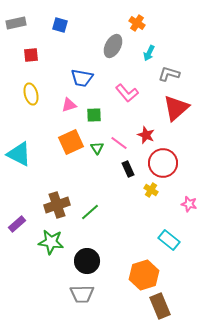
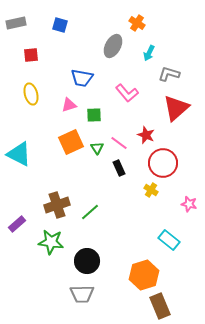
black rectangle: moved 9 px left, 1 px up
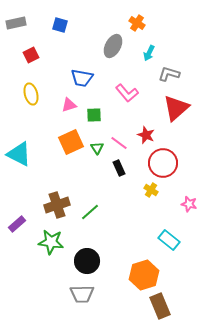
red square: rotated 21 degrees counterclockwise
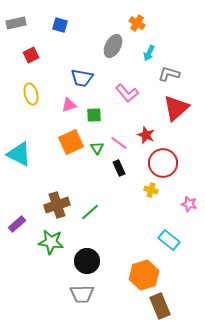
yellow cross: rotated 16 degrees counterclockwise
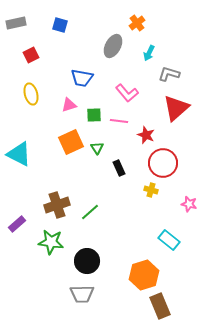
orange cross: rotated 21 degrees clockwise
pink line: moved 22 px up; rotated 30 degrees counterclockwise
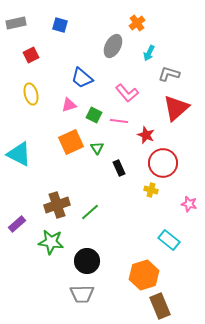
blue trapezoid: rotated 30 degrees clockwise
green square: rotated 28 degrees clockwise
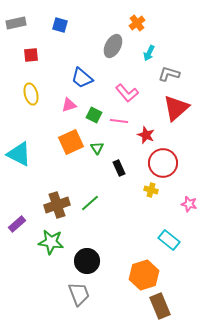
red square: rotated 21 degrees clockwise
green line: moved 9 px up
gray trapezoid: moved 3 px left; rotated 110 degrees counterclockwise
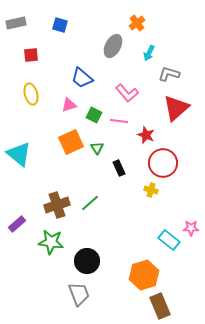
cyan triangle: rotated 12 degrees clockwise
pink star: moved 2 px right, 24 px down; rotated 14 degrees counterclockwise
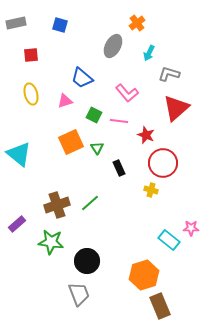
pink triangle: moved 4 px left, 4 px up
